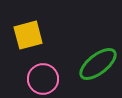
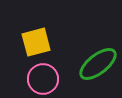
yellow square: moved 8 px right, 7 px down
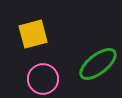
yellow square: moved 3 px left, 8 px up
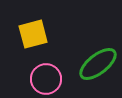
pink circle: moved 3 px right
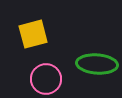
green ellipse: moved 1 px left; rotated 42 degrees clockwise
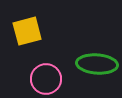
yellow square: moved 6 px left, 3 px up
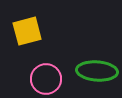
green ellipse: moved 7 px down
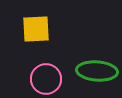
yellow square: moved 9 px right, 2 px up; rotated 12 degrees clockwise
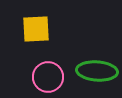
pink circle: moved 2 px right, 2 px up
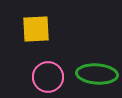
green ellipse: moved 3 px down
